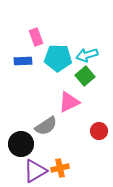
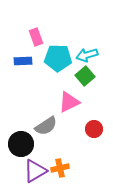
red circle: moved 5 px left, 2 px up
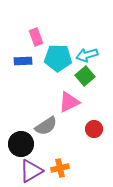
purple triangle: moved 4 px left
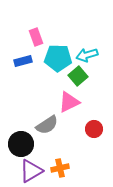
blue rectangle: rotated 12 degrees counterclockwise
green square: moved 7 px left
gray semicircle: moved 1 px right, 1 px up
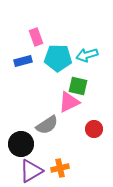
green square: moved 10 px down; rotated 36 degrees counterclockwise
